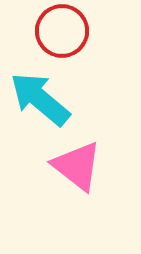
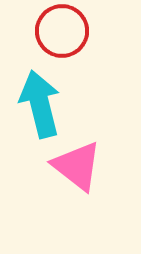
cyan arrow: moved 5 px down; rotated 36 degrees clockwise
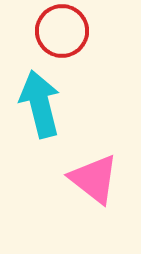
pink triangle: moved 17 px right, 13 px down
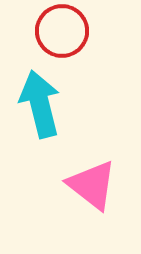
pink triangle: moved 2 px left, 6 px down
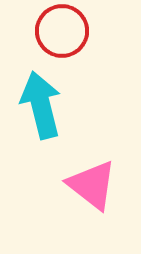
cyan arrow: moved 1 px right, 1 px down
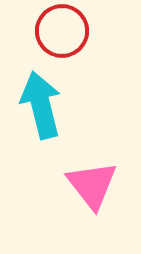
pink triangle: rotated 14 degrees clockwise
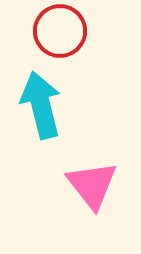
red circle: moved 2 px left
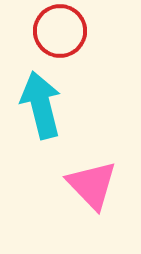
pink triangle: rotated 6 degrees counterclockwise
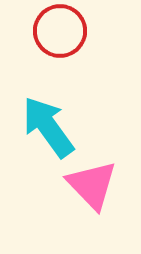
cyan arrow: moved 7 px right, 22 px down; rotated 22 degrees counterclockwise
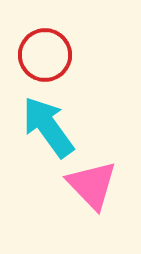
red circle: moved 15 px left, 24 px down
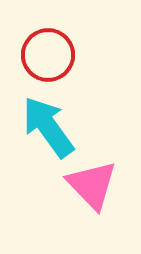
red circle: moved 3 px right
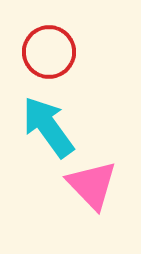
red circle: moved 1 px right, 3 px up
